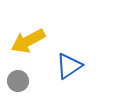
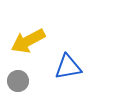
blue triangle: moved 1 px left, 1 px down; rotated 24 degrees clockwise
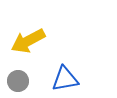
blue triangle: moved 3 px left, 12 px down
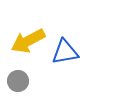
blue triangle: moved 27 px up
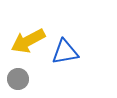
gray circle: moved 2 px up
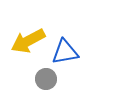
gray circle: moved 28 px right
